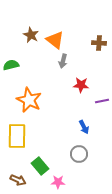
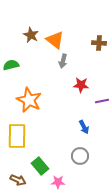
gray circle: moved 1 px right, 2 px down
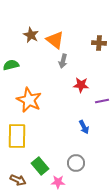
gray circle: moved 4 px left, 7 px down
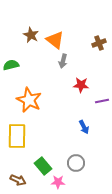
brown cross: rotated 24 degrees counterclockwise
green rectangle: moved 3 px right
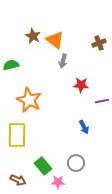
brown star: moved 2 px right, 1 px down
yellow rectangle: moved 1 px up
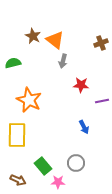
brown cross: moved 2 px right
green semicircle: moved 2 px right, 2 px up
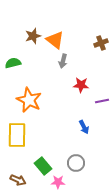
brown star: rotated 28 degrees clockwise
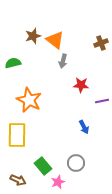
pink star: rotated 24 degrees counterclockwise
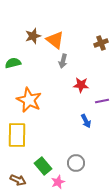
blue arrow: moved 2 px right, 6 px up
